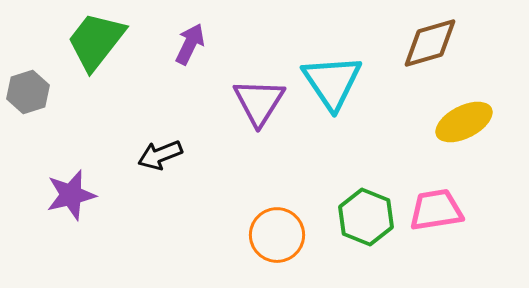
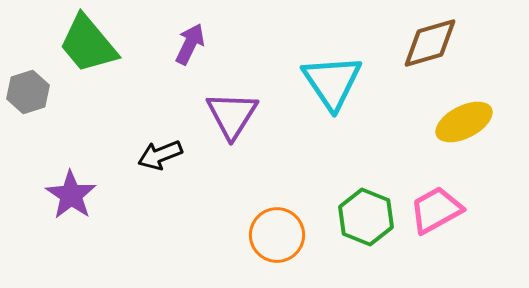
green trapezoid: moved 8 px left, 3 px down; rotated 78 degrees counterclockwise
purple triangle: moved 27 px left, 13 px down
purple star: rotated 24 degrees counterclockwise
pink trapezoid: rotated 20 degrees counterclockwise
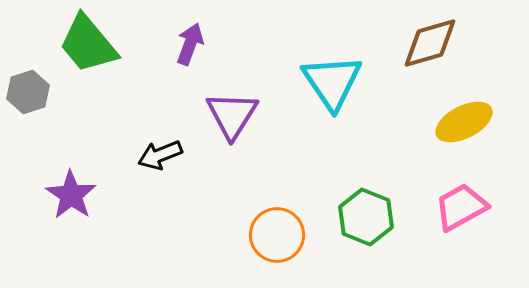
purple arrow: rotated 6 degrees counterclockwise
pink trapezoid: moved 25 px right, 3 px up
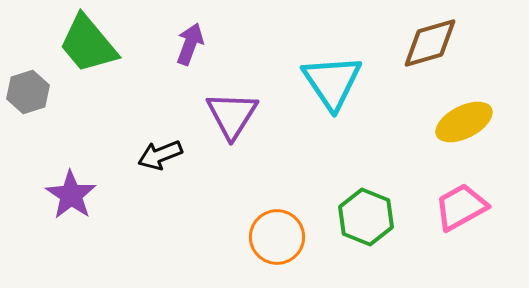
orange circle: moved 2 px down
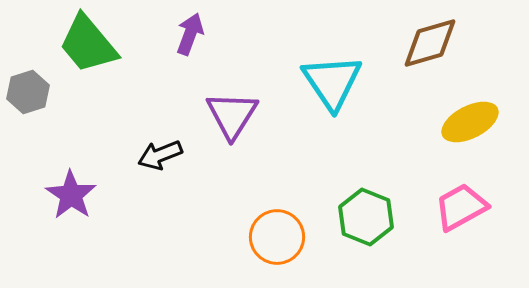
purple arrow: moved 10 px up
yellow ellipse: moved 6 px right
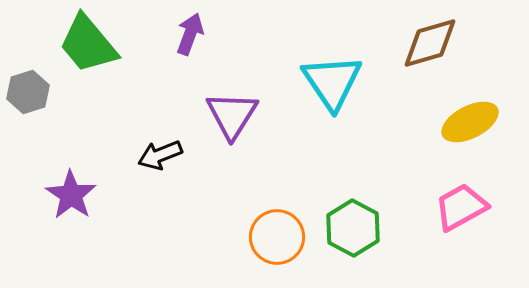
green hexagon: moved 13 px left, 11 px down; rotated 6 degrees clockwise
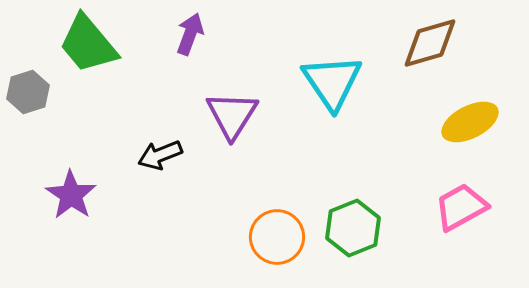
green hexagon: rotated 10 degrees clockwise
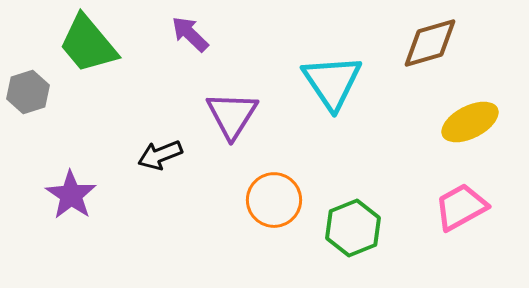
purple arrow: rotated 66 degrees counterclockwise
orange circle: moved 3 px left, 37 px up
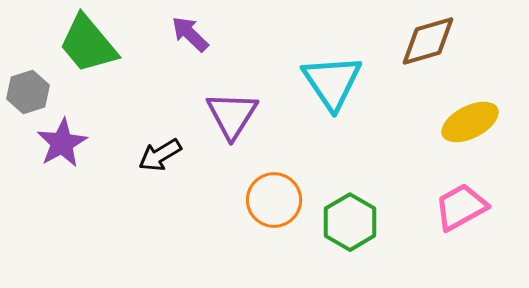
brown diamond: moved 2 px left, 2 px up
black arrow: rotated 9 degrees counterclockwise
purple star: moved 9 px left, 52 px up; rotated 9 degrees clockwise
green hexagon: moved 3 px left, 6 px up; rotated 8 degrees counterclockwise
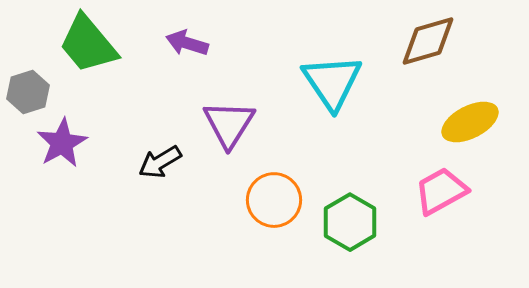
purple arrow: moved 3 px left, 9 px down; rotated 27 degrees counterclockwise
purple triangle: moved 3 px left, 9 px down
black arrow: moved 7 px down
pink trapezoid: moved 20 px left, 16 px up
